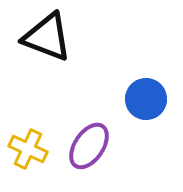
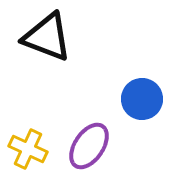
blue circle: moved 4 px left
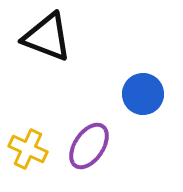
blue circle: moved 1 px right, 5 px up
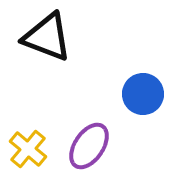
yellow cross: rotated 15 degrees clockwise
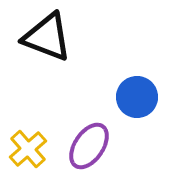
blue circle: moved 6 px left, 3 px down
yellow cross: rotated 9 degrees clockwise
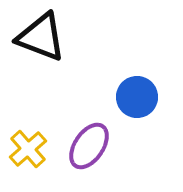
black triangle: moved 6 px left
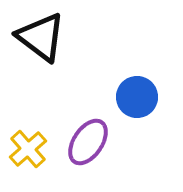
black triangle: rotated 16 degrees clockwise
purple ellipse: moved 1 px left, 4 px up
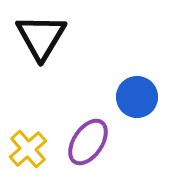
black triangle: rotated 24 degrees clockwise
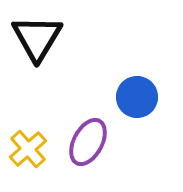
black triangle: moved 4 px left, 1 px down
purple ellipse: rotated 6 degrees counterclockwise
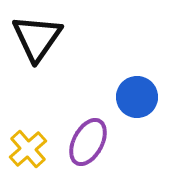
black triangle: rotated 4 degrees clockwise
